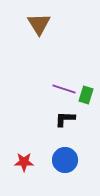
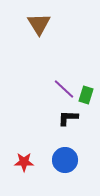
purple line: rotated 25 degrees clockwise
black L-shape: moved 3 px right, 1 px up
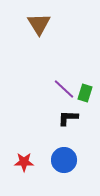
green rectangle: moved 1 px left, 2 px up
blue circle: moved 1 px left
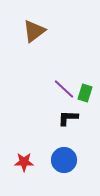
brown triangle: moved 5 px left, 7 px down; rotated 25 degrees clockwise
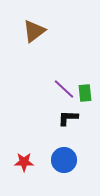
green rectangle: rotated 24 degrees counterclockwise
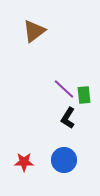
green rectangle: moved 1 px left, 2 px down
black L-shape: rotated 60 degrees counterclockwise
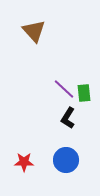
brown triangle: rotated 35 degrees counterclockwise
green rectangle: moved 2 px up
blue circle: moved 2 px right
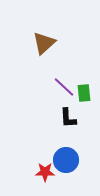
brown triangle: moved 10 px right, 12 px down; rotated 30 degrees clockwise
purple line: moved 2 px up
black L-shape: rotated 35 degrees counterclockwise
red star: moved 21 px right, 10 px down
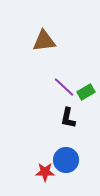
brown triangle: moved 2 px up; rotated 35 degrees clockwise
green rectangle: moved 2 px right, 1 px up; rotated 66 degrees clockwise
black L-shape: rotated 15 degrees clockwise
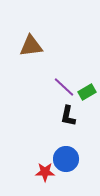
brown triangle: moved 13 px left, 5 px down
green rectangle: moved 1 px right
black L-shape: moved 2 px up
blue circle: moved 1 px up
